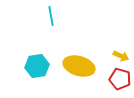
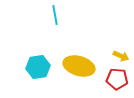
cyan line: moved 4 px right, 1 px up
cyan hexagon: moved 1 px right, 1 px down
red pentagon: moved 3 px left; rotated 10 degrees counterclockwise
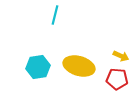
cyan line: rotated 24 degrees clockwise
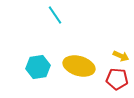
cyan line: rotated 48 degrees counterclockwise
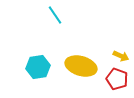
yellow ellipse: moved 2 px right
red pentagon: rotated 15 degrees clockwise
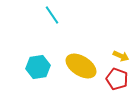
cyan line: moved 3 px left
yellow ellipse: rotated 16 degrees clockwise
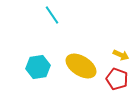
yellow arrow: moved 1 px up
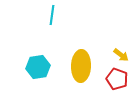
cyan line: rotated 42 degrees clockwise
yellow arrow: rotated 14 degrees clockwise
yellow ellipse: rotated 60 degrees clockwise
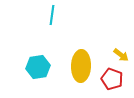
red pentagon: moved 5 px left
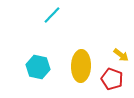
cyan line: rotated 36 degrees clockwise
cyan hexagon: rotated 20 degrees clockwise
